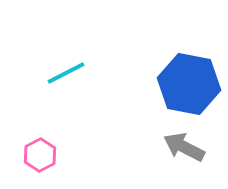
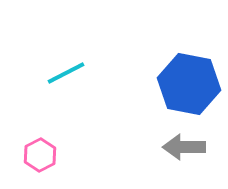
gray arrow: rotated 27 degrees counterclockwise
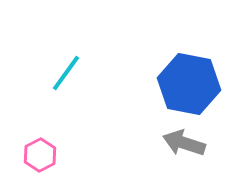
cyan line: rotated 27 degrees counterclockwise
gray arrow: moved 4 px up; rotated 18 degrees clockwise
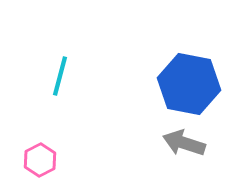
cyan line: moved 6 px left, 3 px down; rotated 21 degrees counterclockwise
pink hexagon: moved 5 px down
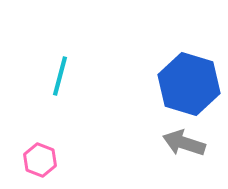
blue hexagon: rotated 6 degrees clockwise
pink hexagon: rotated 12 degrees counterclockwise
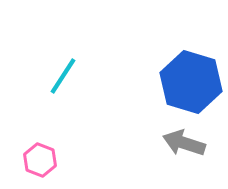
cyan line: moved 3 px right; rotated 18 degrees clockwise
blue hexagon: moved 2 px right, 2 px up
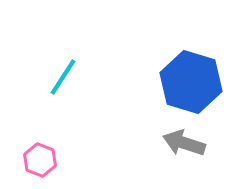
cyan line: moved 1 px down
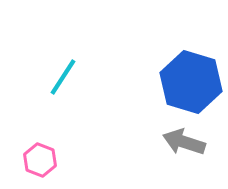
gray arrow: moved 1 px up
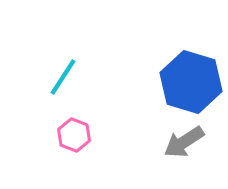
gray arrow: rotated 51 degrees counterclockwise
pink hexagon: moved 34 px right, 25 px up
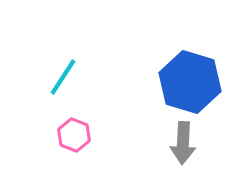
blue hexagon: moved 1 px left
gray arrow: moved 1 px left, 1 px down; rotated 54 degrees counterclockwise
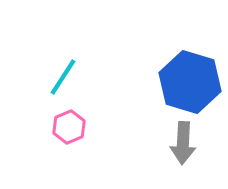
pink hexagon: moved 5 px left, 8 px up; rotated 16 degrees clockwise
